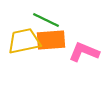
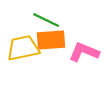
yellow trapezoid: moved 1 px left, 7 px down
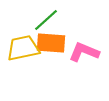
green line: rotated 68 degrees counterclockwise
orange rectangle: moved 3 px down; rotated 8 degrees clockwise
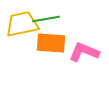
green line: moved 1 px up; rotated 32 degrees clockwise
yellow trapezoid: moved 1 px left, 24 px up
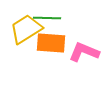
green line: moved 1 px right, 1 px up; rotated 12 degrees clockwise
yellow trapezoid: moved 4 px right, 5 px down; rotated 20 degrees counterclockwise
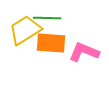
yellow trapezoid: moved 1 px left, 1 px down
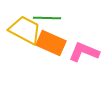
yellow trapezoid: rotated 60 degrees clockwise
orange rectangle: rotated 20 degrees clockwise
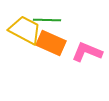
green line: moved 2 px down
pink L-shape: moved 3 px right
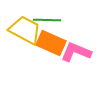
pink L-shape: moved 11 px left
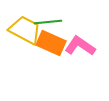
green line: moved 1 px right, 2 px down; rotated 8 degrees counterclockwise
pink L-shape: moved 4 px right, 6 px up; rotated 12 degrees clockwise
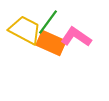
green line: rotated 48 degrees counterclockwise
pink L-shape: moved 4 px left, 9 px up
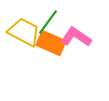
yellow trapezoid: moved 1 px left, 2 px down
